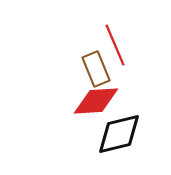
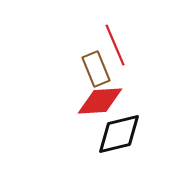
red diamond: moved 4 px right
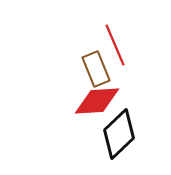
red diamond: moved 3 px left
black diamond: rotated 30 degrees counterclockwise
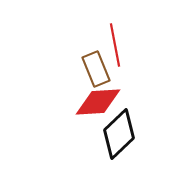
red line: rotated 12 degrees clockwise
red diamond: moved 1 px right, 1 px down
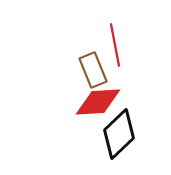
brown rectangle: moved 3 px left, 1 px down
